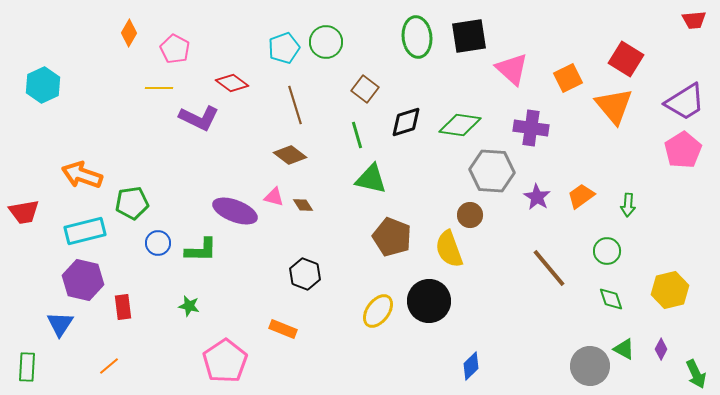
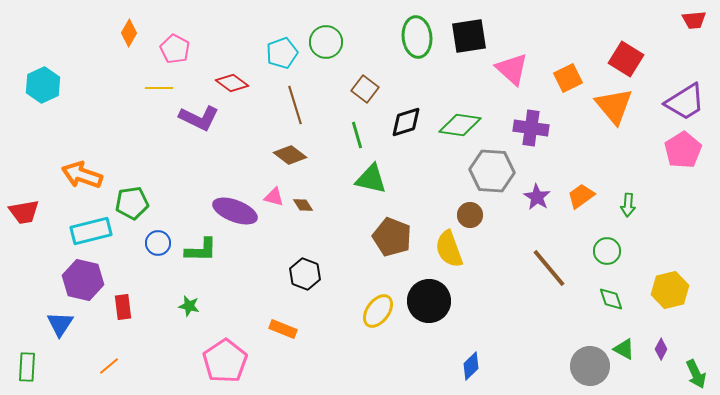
cyan pentagon at (284, 48): moved 2 px left, 5 px down
cyan rectangle at (85, 231): moved 6 px right
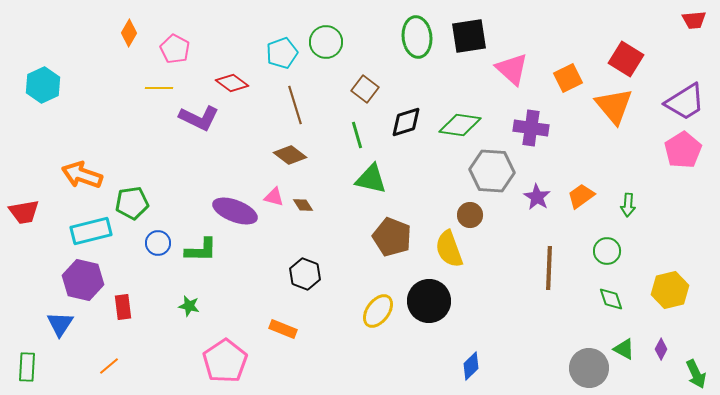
brown line at (549, 268): rotated 42 degrees clockwise
gray circle at (590, 366): moved 1 px left, 2 px down
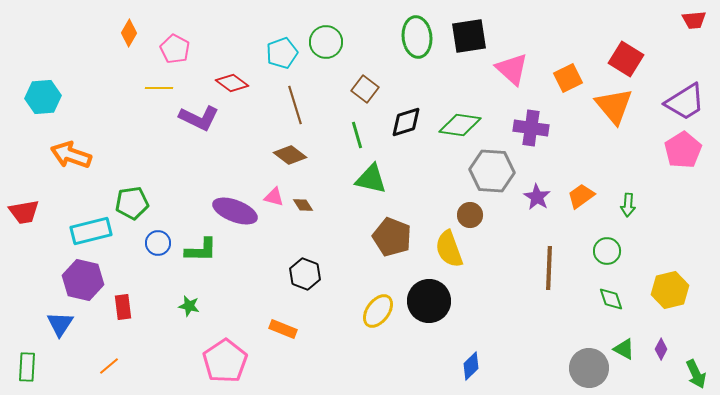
cyan hexagon at (43, 85): moved 12 px down; rotated 20 degrees clockwise
orange arrow at (82, 175): moved 11 px left, 20 px up
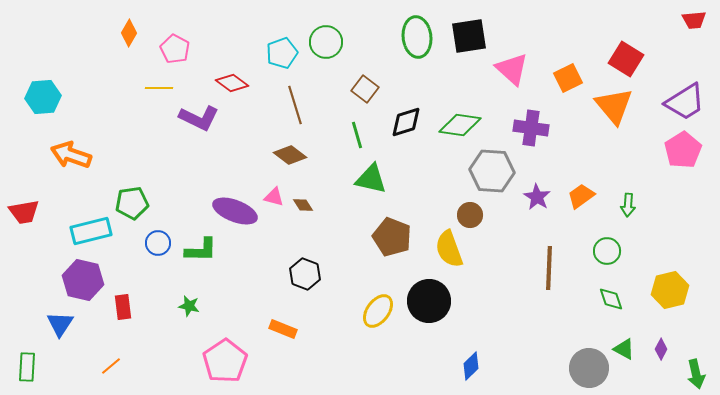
orange line at (109, 366): moved 2 px right
green arrow at (696, 374): rotated 12 degrees clockwise
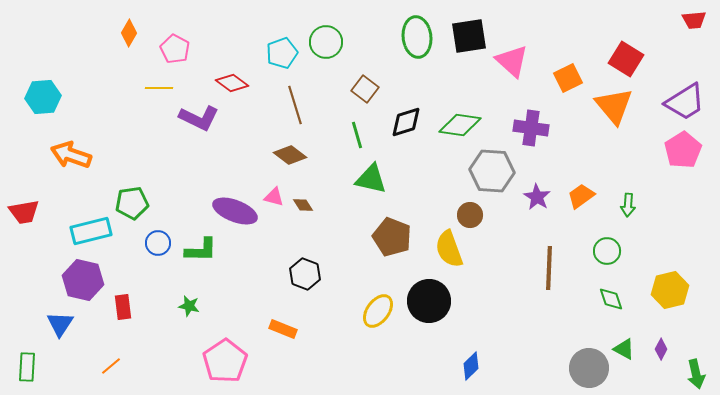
pink triangle at (512, 69): moved 8 px up
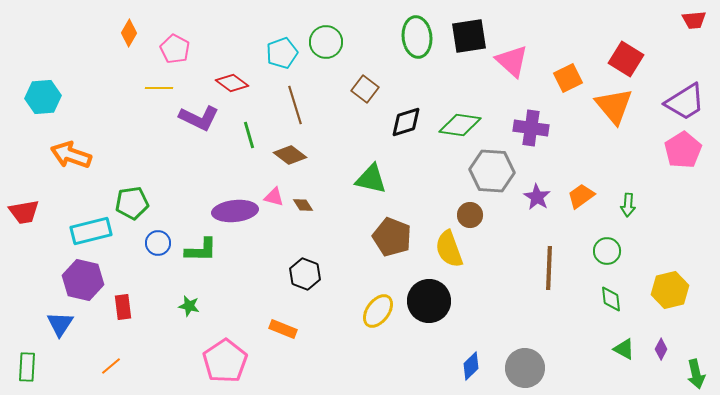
green line at (357, 135): moved 108 px left
purple ellipse at (235, 211): rotated 27 degrees counterclockwise
green diamond at (611, 299): rotated 12 degrees clockwise
gray circle at (589, 368): moved 64 px left
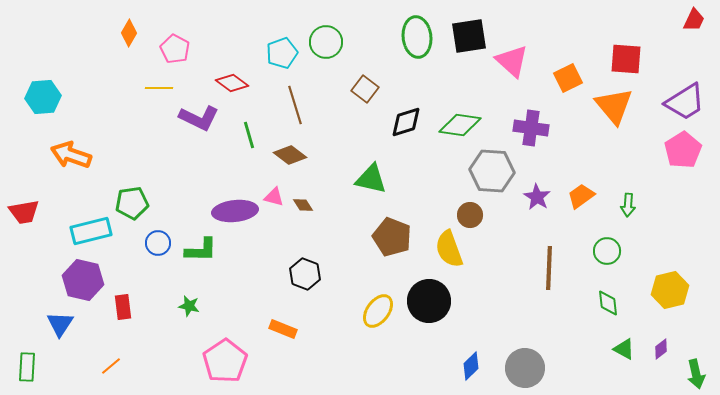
red trapezoid at (694, 20): rotated 60 degrees counterclockwise
red square at (626, 59): rotated 28 degrees counterclockwise
green diamond at (611, 299): moved 3 px left, 4 px down
purple diamond at (661, 349): rotated 25 degrees clockwise
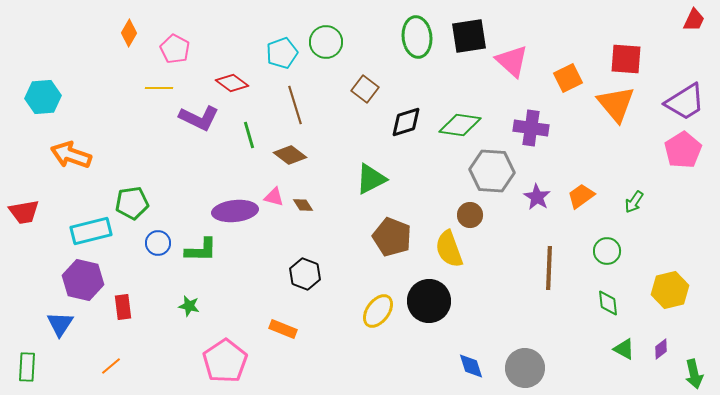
orange triangle at (614, 106): moved 2 px right, 2 px up
green triangle at (371, 179): rotated 40 degrees counterclockwise
green arrow at (628, 205): moved 6 px right, 3 px up; rotated 30 degrees clockwise
blue diamond at (471, 366): rotated 64 degrees counterclockwise
green arrow at (696, 374): moved 2 px left
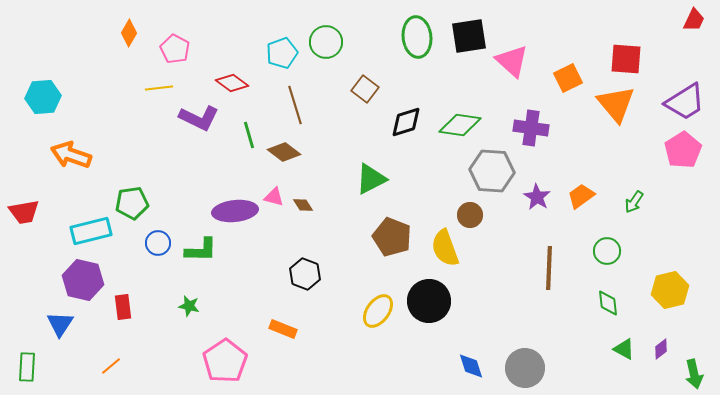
yellow line at (159, 88): rotated 8 degrees counterclockwise
brown diamond at (290, 155): moved 6 px left, 3 px up
yellow semicircle at (449, 249): moved 4 px left, 1 px up
